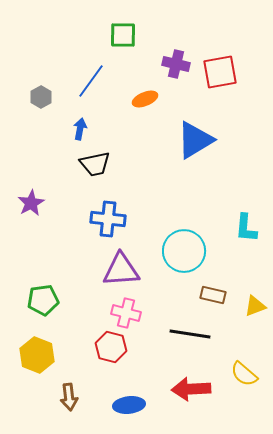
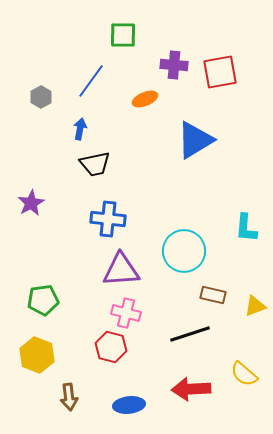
purple cross: moved 2 px left, 1 px down; rotated 8 degrees counterclockwise
black line: rotated 27 degrees counterclockwise
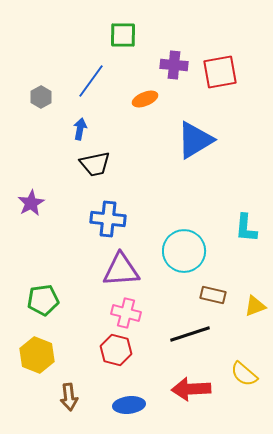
red hexagon: moved 5 px right, 3 px down
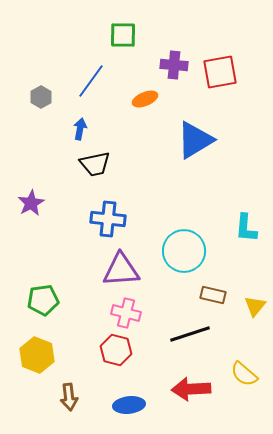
yellow triangle: rotated 30 degrees counterclockwise
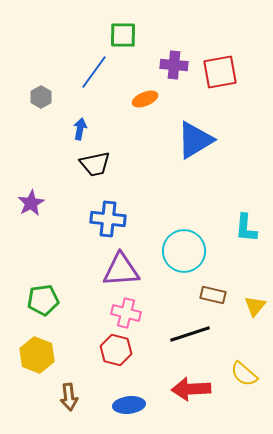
blue line: moved 3 px right, 9 px up
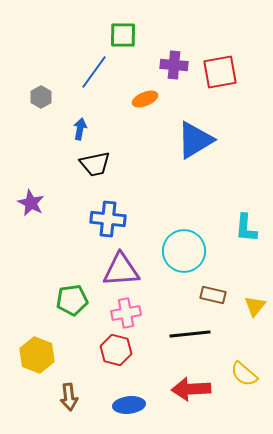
purple star: rotated 16 degrees counterclockwise
green pentagon: moved 29 px right
pink cross: rotated 24 degrees counterclockwise
black line: rotated 12 degrees clockwise
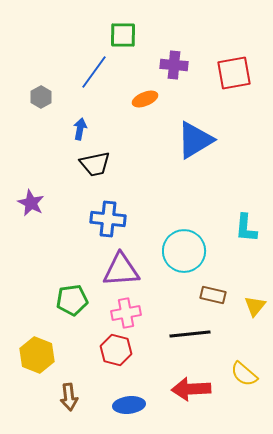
red square: moved 14 px right, 1 px down
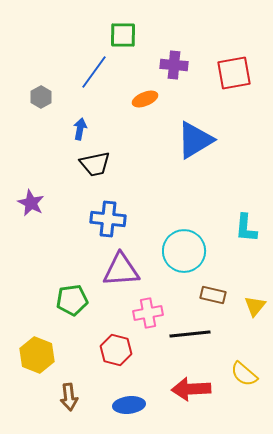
pink cross: moved 22 px right
